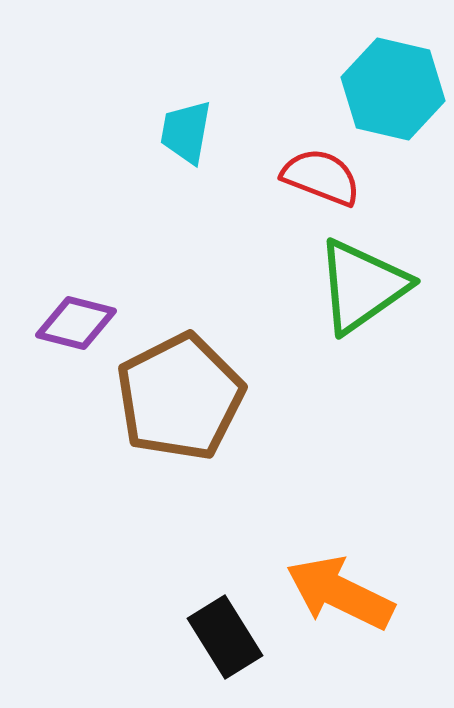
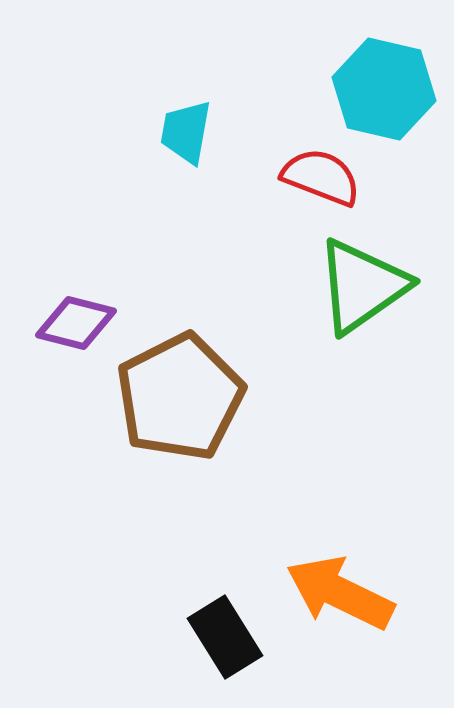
cyan hexagon: moved 9 px left
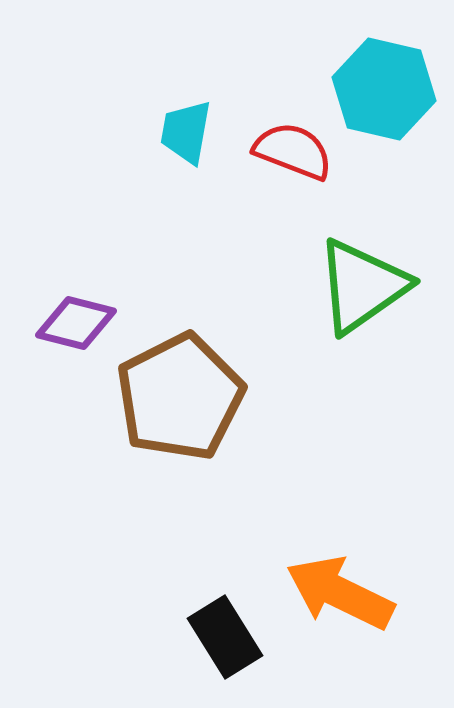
red semicircle: moved 28 px left, 26 px up
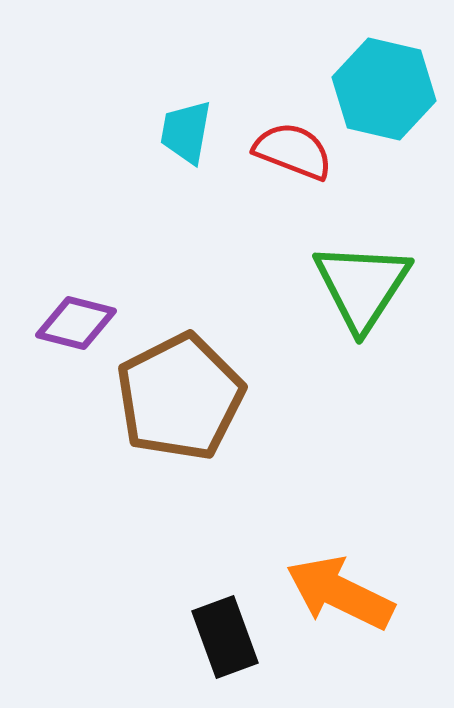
green triangle: rotated 22 degrees counterclockwise
black rectangle: rotated 12 degrees clockwise
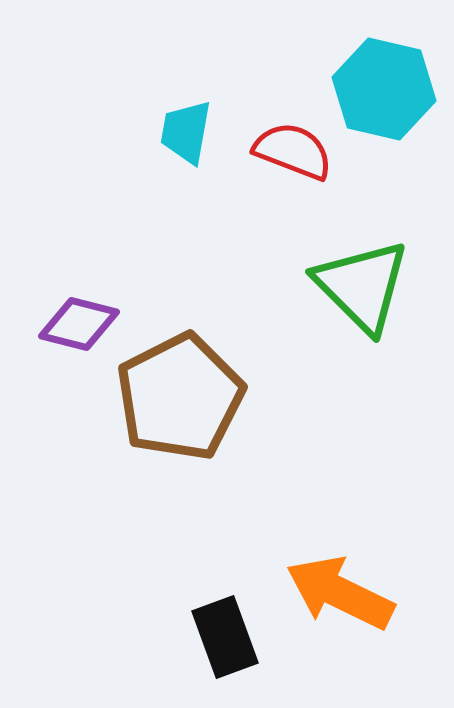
green triangle: rotated 18 degrees counterclockwise
purple diamond: moved 3 px right, 1 px down
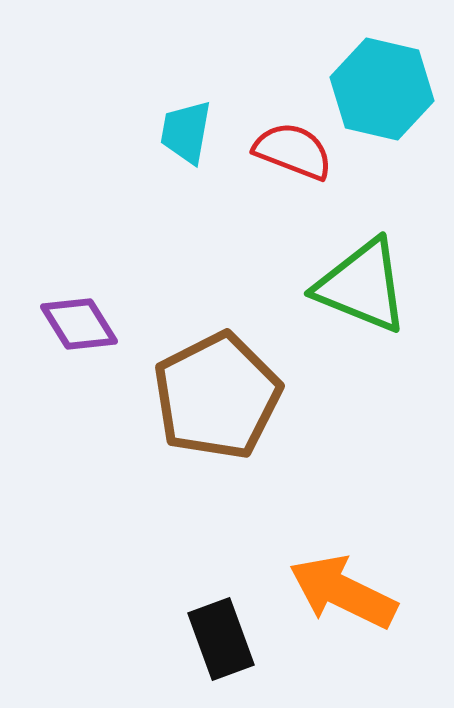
cyan hexagon: moved 2 px left
green triangle: rotated 23 degrees counterclockwise
purple diamond: rotated 44 degrees clockwise
brown pentagon: moved 37 px right, 1 px up
orange arrow: moved 3 px right, 1 px up
black rectangle: moved 4 px left, 2 px down
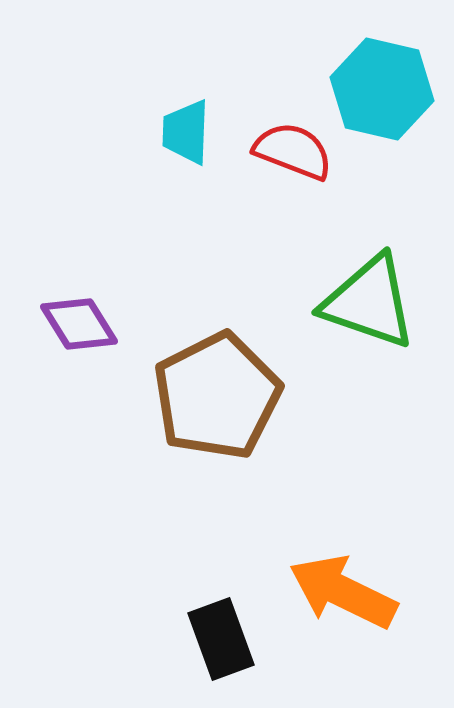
cyan trapezoid: rotated 8 degrees counterclockwise
green triangle: moved 7 px right, 16 px down; rotated 3 degrees counterclockwise
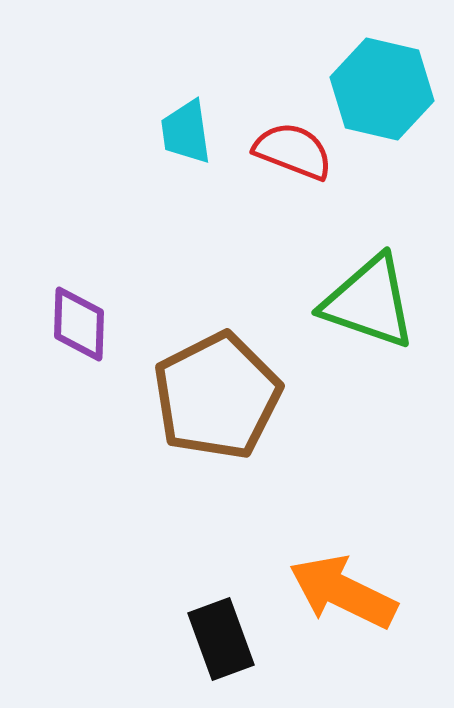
cyan trapezoid: rotated 10 degrees counterclockwise
purple diamond: rotated 34 degrees clockwise
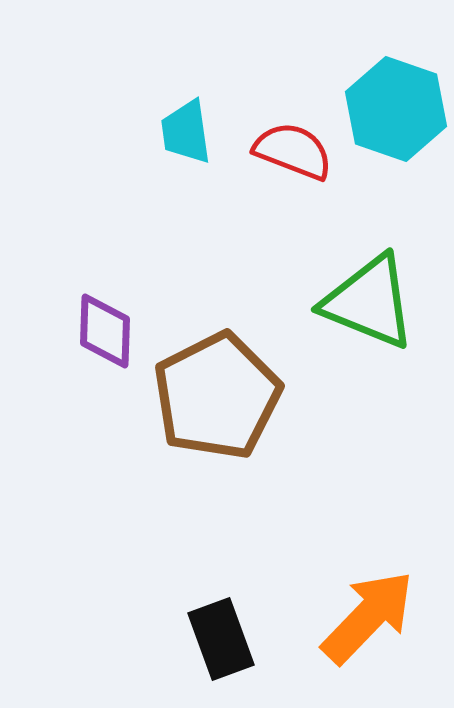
cyan hexagon: moved 14 px right, 20 px down; rotated 6 degrees clockwise
green triangle: rotated 3 degrees clockwise
purple diamond: moved 26 px right, 7 px down
orange arrow: moved 25 px right, 25 px down; rotated 108 degrees clockwise
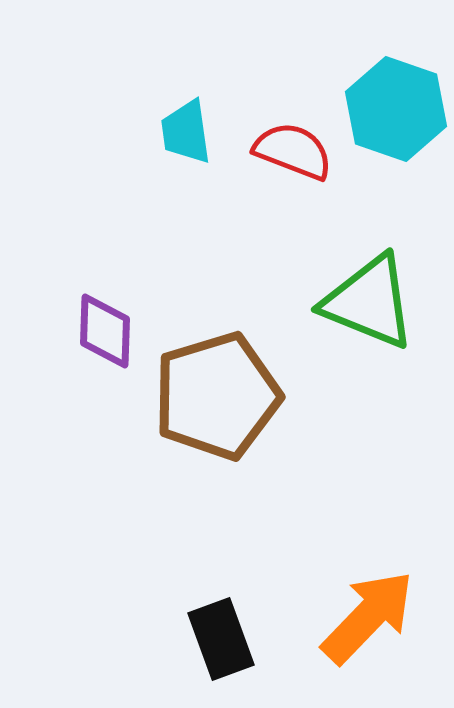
brown pentagon: rotated 10 degrees clockwise
